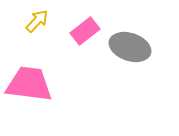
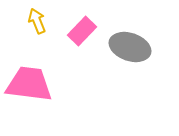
yellow arrow: rotated 65 degrees counterclockwise
pink rectangle: moved 3 px left; rotated 8 degrees counterclockwise
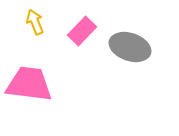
yellow arrow: moved 2 px left, 1 px down
